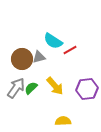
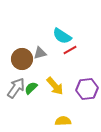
cyan semicircle: moved 9 px right, 5 px up
gray triangle: moved 1 px right, 4 px up
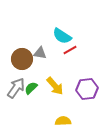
gray triangle: rotated 24 degrees clockwise
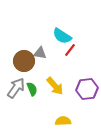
red line: rotated 24 degrees counterclockwise
brown circle: moved 2 px right, 2 px down
green semicircle: moved 1 px right, 1 px down; rotated 112 degrees clockwise
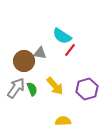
purple hexagon: rotated 10 degrees counterclockwise
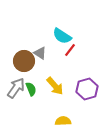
gray triangle: rotated 24 degrees clockwise
green semicircle: moved 1 px left
